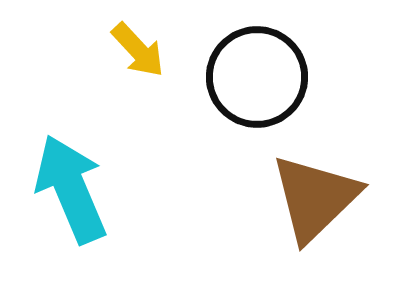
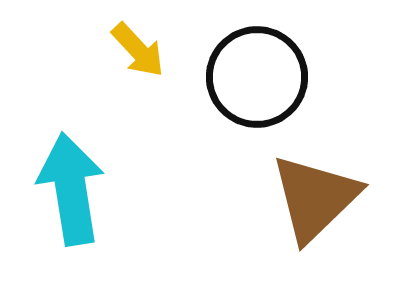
cyan arrow: rotated 14 degrees clockwise
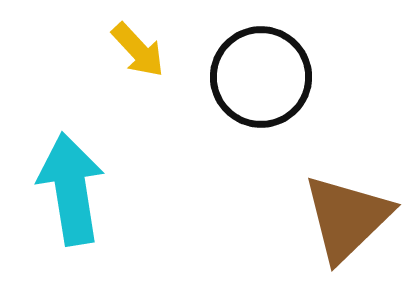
black circle: moved 4 px right
brown triangle: moved 32 px right, 20 px down
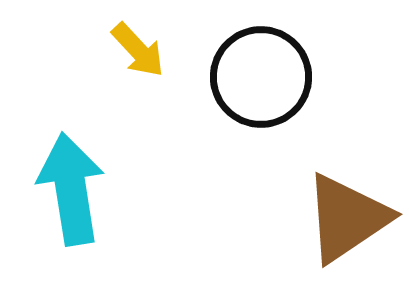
brown triangle: rotated 10 degrees clockwise
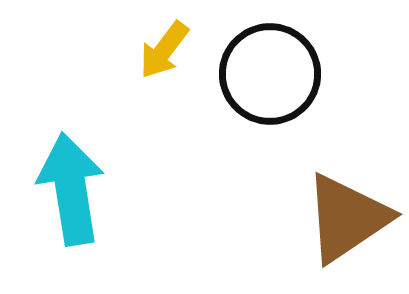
yellow arrow: moved 26 px right; rotated 80 degrees clockwise
black circle: moved 9 px right, 3 px up
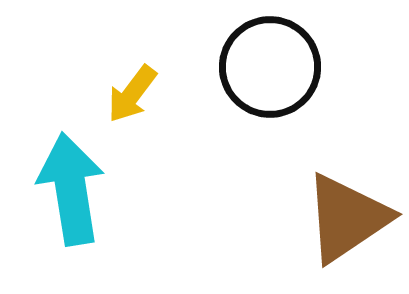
yellow arrow: moved 32 px left, 44 px down
black circle: moved 7 px up
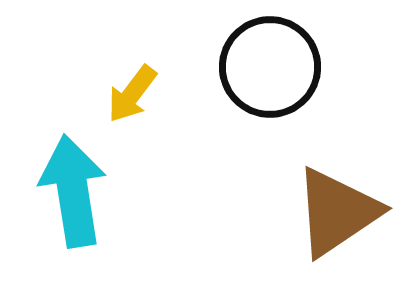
cyan arrow: moved 2 px right, 2 px down
brown triangle: moved 10 px left, 6 px up
